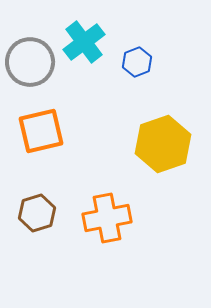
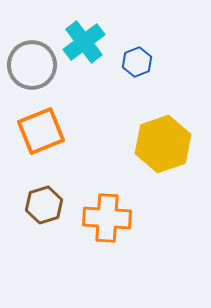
gray circle: moved 2 px right, 3 px down
orange square: rotated 9 degrees counterclockwise
brown hexagon: moved 7 px right, 8 px up
orange cross: rotated 15 degrees clockwise
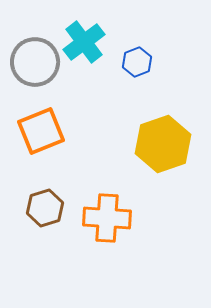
gray circle: moved 3 px right, 3 px up
brown hexagon: moved 1 px right, 3 px down
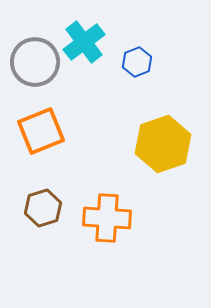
brown hexagon: moved 2 px left
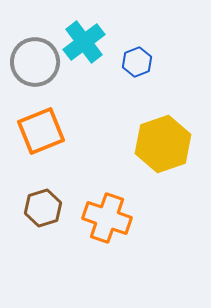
orange cross: rotated 15 degrees clockwise
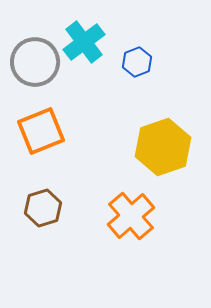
yellow hexagon: moved 3 px down
orange cross: moved 24 px right, 2 px up; rotated 30 degrees clockwise
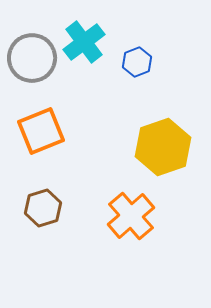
gray circle: moved 3 px left, 4 px up
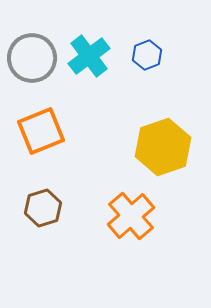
cyan cross: moved 5 px right, 14 px down
blue hexagon: moved 10 px right, 7 px up
